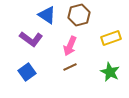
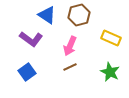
yellow rectangle: rotated 42 degrees clockwise
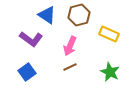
yellow rectangle: moved 2 px left, 4 px up
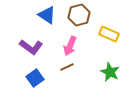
purple L-shape: moved 8 px down
brown line: moved 3 px left
blue square: moved 8 px right, 6 px down
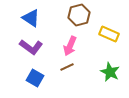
blue triangle: moved 16 px left, 3 px down
blue square: rotated 24 degrees counterclockwise
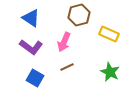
pink arrow: moved 6 px left, 4 px up
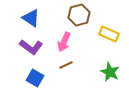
brown line: moved 1 px left, 2 px up
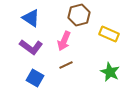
pink arrow: moved 1 px up
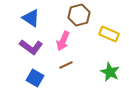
pink arrow: moved 1 px left
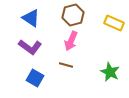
brown hexagon: moved 6 px left
yellow rectangle: moved 5 px right, 11 px up
pink arrow: moved 8 px right
purple L-shape: moved 1 px left
brown line: rotated 40 degrees clockwise
